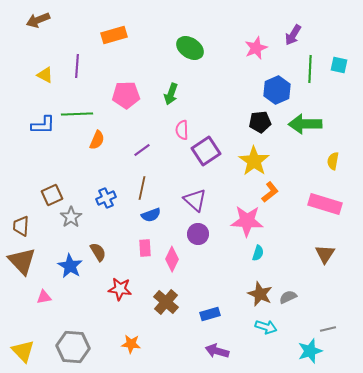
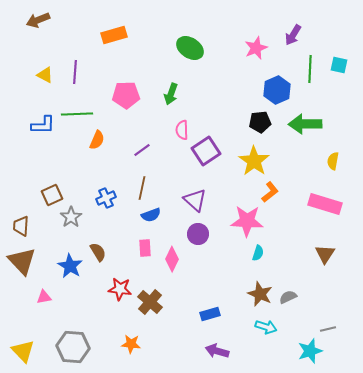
purple line at (77, 66): moved 2 px left, 6 px down
brown cross at (166, 302): moved 16 px left
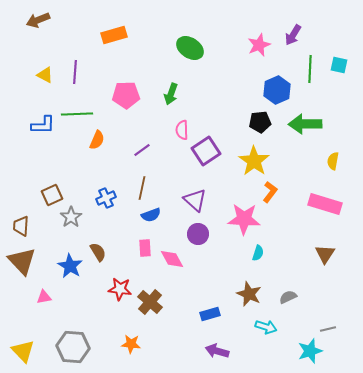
pink star at (256, 48): moved 3 px right, 3 px up
orange L-shape at (270, 192): rotated 15 degrees counterclockwise
pink star at (247, 221): moved 3 px left, 2 px up
pink diamond at (172, 259): rotated 55 degrees counterclockwise
brown star at (260, 294): moved 11 px left
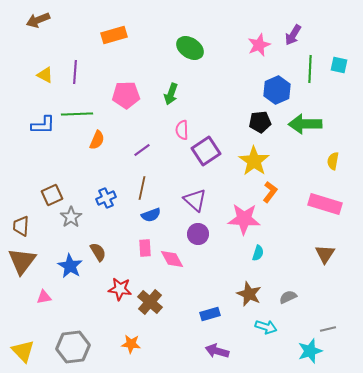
brown triangle at (22, 261): rotated 20 degrees clockwise
gray hexagon at (73, 347): rotated 12 degrees counterclockwise
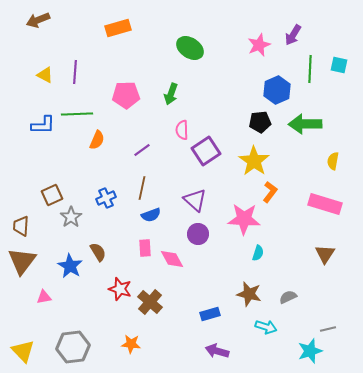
orange rectangle at (114, 35): moved 4 px right, 7 px up
red star at (120, 289): rotated 10 degrees clockwise
brown star at (249, 294): rotated 10 degrees counterclockwise
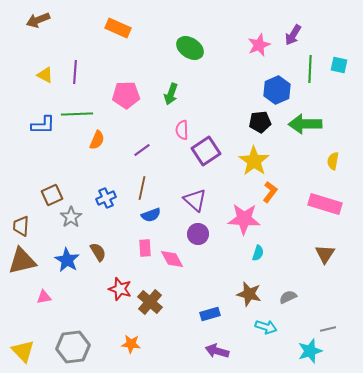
orange rectangle at (118, 28): rotated 40 degrees clockwise
brown triangle at (22, 261): rotated 40 degrees clockwise
blue star at (70, 266): moved 3 px left, 6 px up
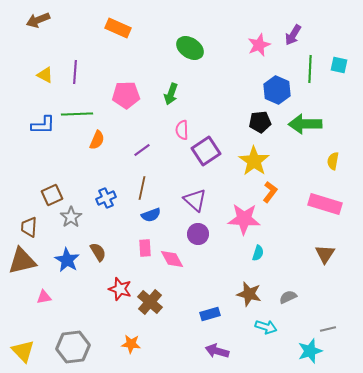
blue hexagon at (277, 90): rotated 12 degrees counterclockwise
brown trapezoid at (21, 226): moved 8 px right, 1 px down
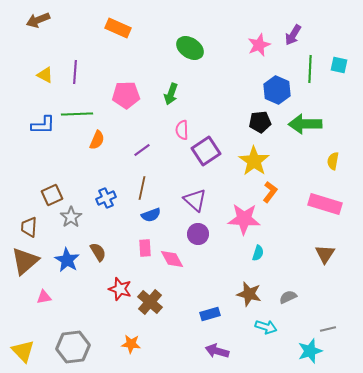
brown triangle at (22, 261): moved 3 px right; rotated 28 degrees counterclockwise
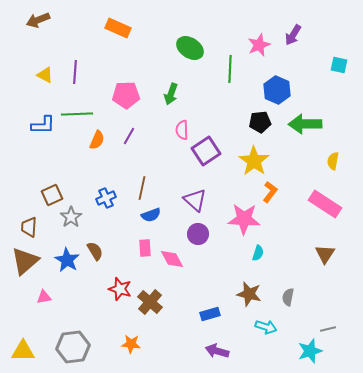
green line at (310, 69): moved 80 px left
purple line at (142, 150): moved 13 px left, 14 px up; rotated 24 degrees counterclockwise
pink rectangle at (325, 204): rotated 16 degrees clockwise
brown semicircle at (98, 252): moved 3 px left, 1 px up
gray semicircle at (288, 297): rotated 54 degrees counterclockwise
yellow triangle at (23, 351): rotated 45 degrees counterclockwise
